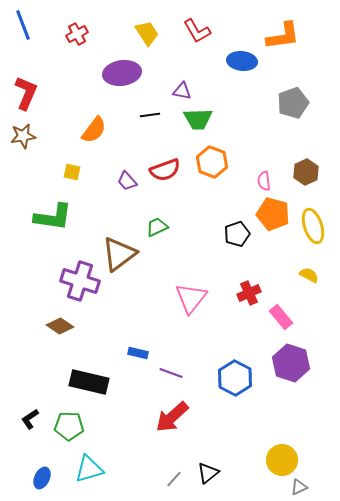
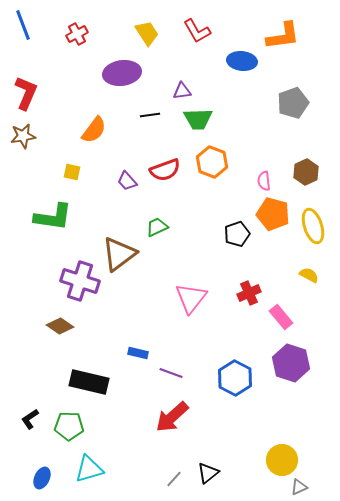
purple triangle at (182, 91): rotated 18 degrees counterclockwise
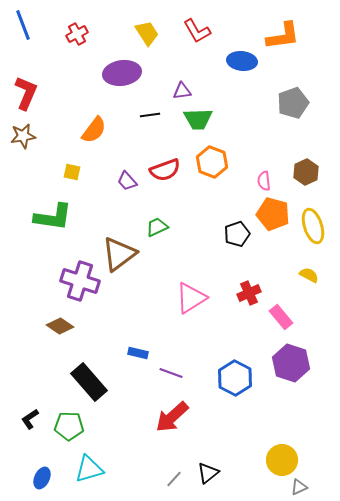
pink triangle at (191, 298): rotated 20 degrees clockwise
black rectangle at (89, 382): rotated 36 degrees clockwise
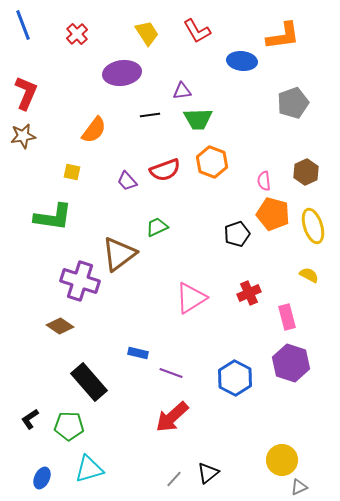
red cross at (77, 34): rotated 15 degrees counterclockwise
pink rectangle at (281, 317): moved 6 px right; rotated 25 degrees clockwise
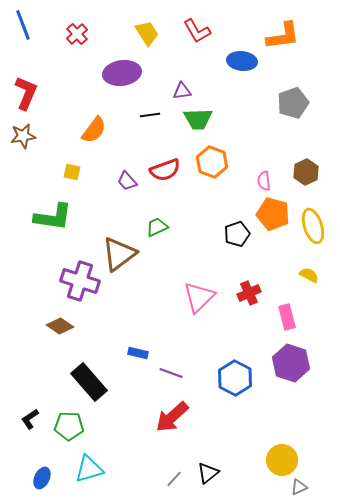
pink triangle at (191, 298): moved 8 px right, 1 px up; rotated 12 degrees counterclockwise
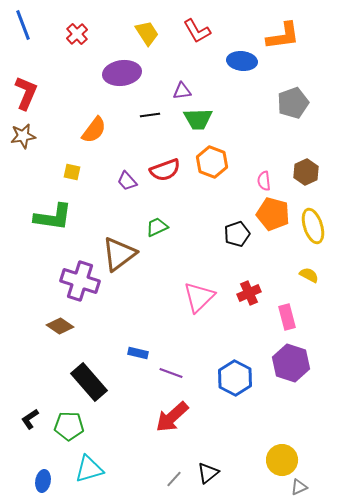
blue ellipse at (42, 478): moved 1 px right, 3 px down; rotated 15 degrees counterclockwise
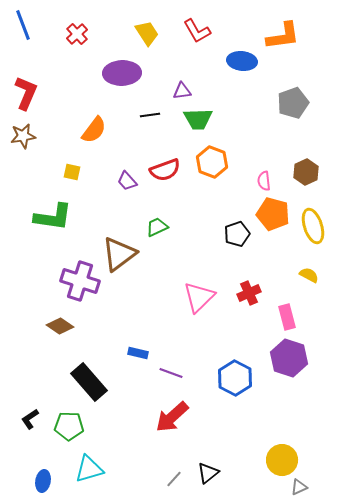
purple ellipse at (122, 73): rotated 6 degrees clockwise
purple hexagon at (291, 363): moved 2 px left, 5 px up
